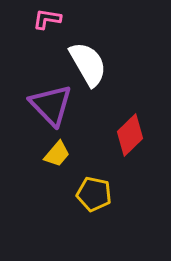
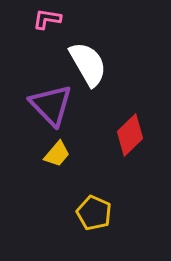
yellow pentagon: moved 19 px down; rotated 12 degrees clockwise
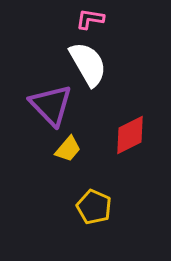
pink L-shape: moved 43 px right
red diamond: rotated 18 degrees clockwise
yellow trapezoid: moved 11 px right, 5 px up
yellow pentagon: moved 6 px up
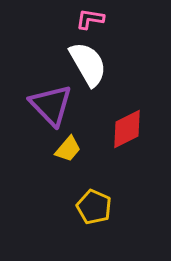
red diamond: moved 3 px left, 6 px up
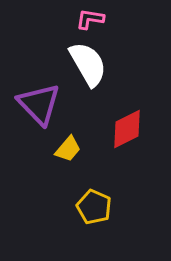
purple triangle: moved 12 px left, 1 px up
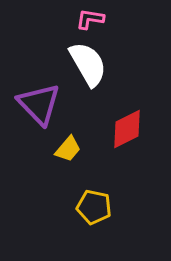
yellow pentagon: rotated 12 degrees counterclockwise
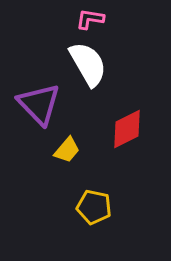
yellow trapezoid: moved 1 px left, 1 px down
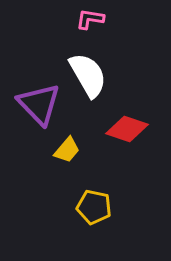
white semicircle: moved 11 px down
red diamond: rotated 45 degrees clockwise
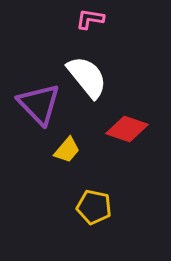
white semicircle: moved 1 px left, 2 px down; rotated 9 degrees counterclockwise
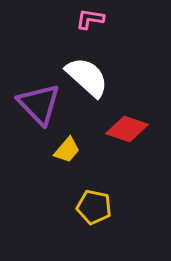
white semicircle: rotated 9 degrees counterclockwise
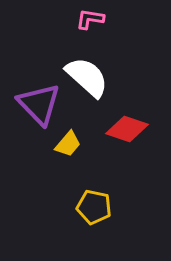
yellow trapezoid: moved 1 px right, 6 px up
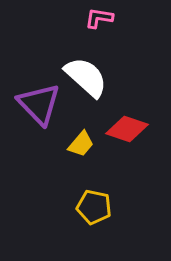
pink L-shape: moved 9 px right, 1 px up
white semicircle: moved 1 px left
yellow trapezoid: moved 13 px right
